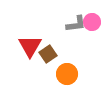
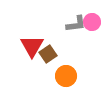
red triangle: moved 2 px right
orange circle: moved 1 px left, 2 px down
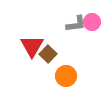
brown square: rotated 12 degrees counterclockwise
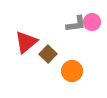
red triangle: moved 6 px left, 4 px up; rotated 20 degrees clockwise
orange circle: moved 6 px right, 5 px up
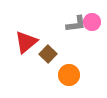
orange circle: moved 3 px left, 4 px down
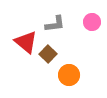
gray L-shape: moved 21 px left
red triangle: rotated 40 degrees counterclockwise
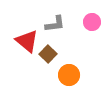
red triangle: moved 1 px right, 1 px up
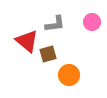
brown square: rotated 30 degrees clockwise
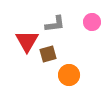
red triangle: rotated 20 degrees clockwise
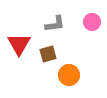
red triangle: moved 8 px left, 3 px down
